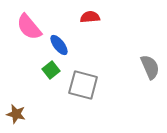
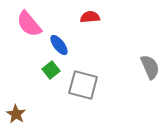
pink semicircle: moved 3 px up
brown star: rotated 18 degrees clockwise
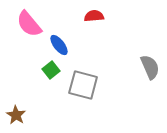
red semicircle: moved 4 px right, 1 px up
brown star: moved 1 px down
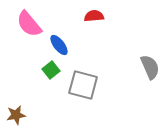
brown star: rotated 30 degrees clockwise
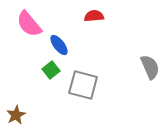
brown star: rotated 18 degrees counterclockwise
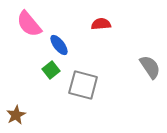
red semicircle: moved 7 px right, 8 px down
gray semicircle: rotated 10 degrees counterclockwise
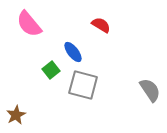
red semicircle: moved 1 px down; rotated 36 degrees clockwise
blue ellipse: moved 14 px right, 7 px down
gray semicircle: moved 23 px down
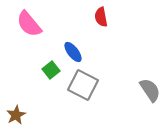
red semicircle: moved 8 px up; rotated 132 degrees counterclockwise
gray square: rotated 12 degrees clockwise
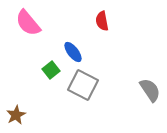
red semicircle: moved 1 px right, 4 px down
pink semicircle: moved 1 px left, 1 px up
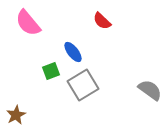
red semicircle: rotated 36 degrees counterclockwise
green square: moved 1 px down; rotated 18 degrees clockwise
gray square: rotated 32 degrees clockwise
gray semicircle: rotated 20 degrees counterclockwise
